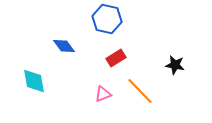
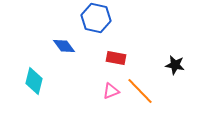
blue hexagon: moved 11 px left, 1 px up
red rectangle: rotated 42 degrees clockwise
cyan diamond: rotated 24 degrees clockwise
pink triangle: moved 8 px right, 3 px up
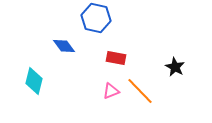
black star: moved 2 px down; rotated 18 degrees clockwise
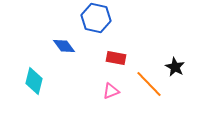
orange line: moved 9 px right, 7 px up
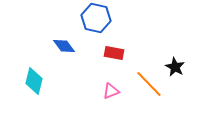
red rectangle: moved 2 px left, 5 px up
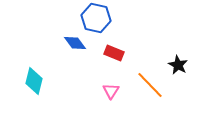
blue diamond: moved 11 px right, 3 px up
red rectangle: rotated 12 degrees clockwise
black star: moved 3 px right, 2 px up
orange line: moved 1 px right, 1 px down
pink triangle: rotated 36 degrees counterclockwise
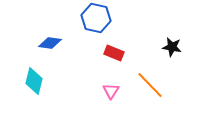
blue diamond: moved 25 px left; rotated 45 degrees counterclockwise
black star: moved 6 px left, 18 px up; rotated 18 degrees counterclockwise
